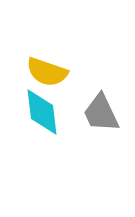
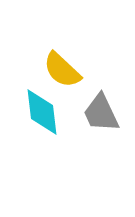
yellow semicircle: moved 15 px right, 2 px up; rotated 24 degrees clockwise
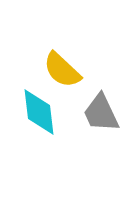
cyan diamond: moved 3 px left
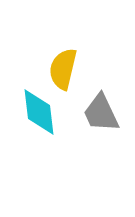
yellow semicircle: moved 1 px right, 1 px up; rotated 60 degrees clockwise
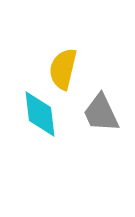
cyan diamond: moved 1 px right, 2 px down
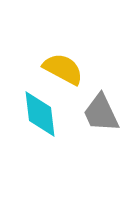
yellow semicircle: rotated 105 degrees clockwise
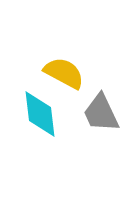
yellow semicircle: moved 1 px right, 4 px down
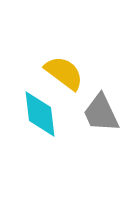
yellow semicircle: rotated 9 degrees clockwise
